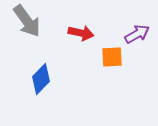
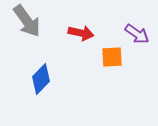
purple arrow: rotated 65 degrees clockwise
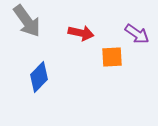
blue diamond: moved 2 px left, 2 px up
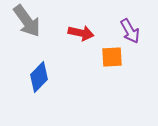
purple arrow: moved 7 px left, 3 px up; rotated 25 degrees clockwise
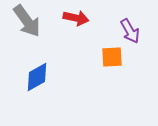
red arrow: moved 5 px left, 15 px up
blue diamond: moved 2 px left; rotated 16 degrees clockwise
